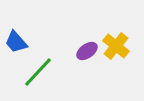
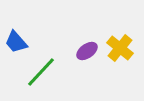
yellow cross: moved 4 px right, 2 px down
green line: moved 3 px right
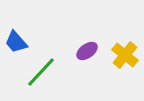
yellow cross: moved 5 px right, 7 px down
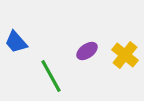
green line: moved 10 px right, 4 px down; rotated 72 degrees counterclockwise
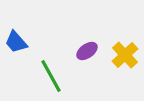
yellow cross: rotated 8 degrees clockwise
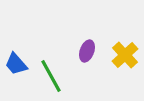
blue trapezoid: moved 22 px down
purple ellipse: rotated 35 degrees counterclockwise
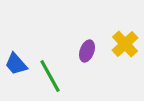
yellow cross: moved 11 px up
green line: moved 1 px left
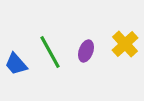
purple ellipse: moved 1 px left
green line: moved 24 px up
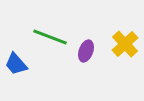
green line: moved 15 px up; rotated 40 degrees counterclockwise
